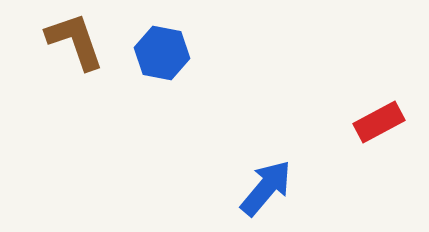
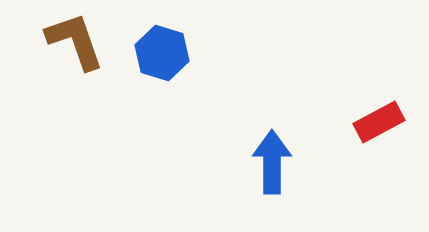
blue hexagon: rotated 6 degrees clockwise
blue arrow: moved 6 px right, 26 px up; rotated 40 degrees counterclockwise
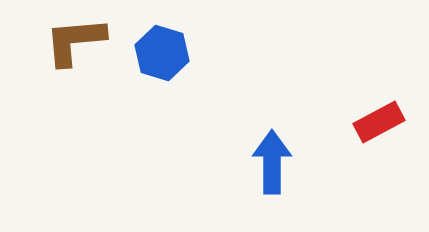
brown L-shape: rotated 76 degrees counterclockwise
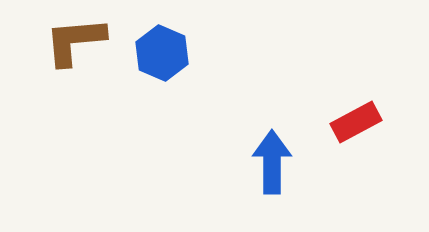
blue hexagon: rotated 6 degrees clockwise
red rectangle: moved 23 px left
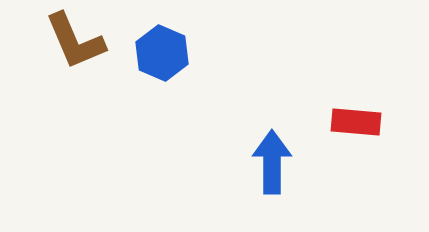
brown L-shape: rotated 108 degrees counterclockwise
red rectangle: rotated 33 degrees clockwise
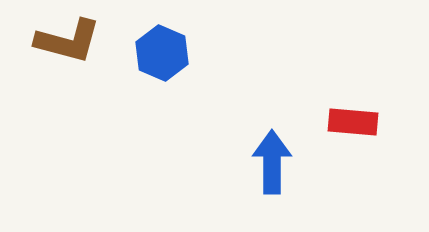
brown L-shape: moved 7 px left; rotated 52 degrees counterclockwise
red rectangle: moved 3 px left
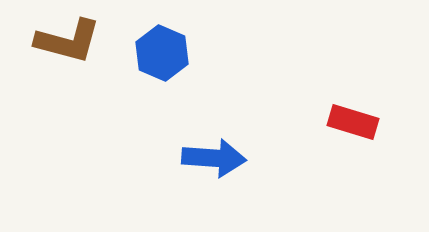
red rectangle: rotated 12 degrees clockwise
blue arrow: moved 58 px left, 4 px up; rotated 94 degrees clockwise
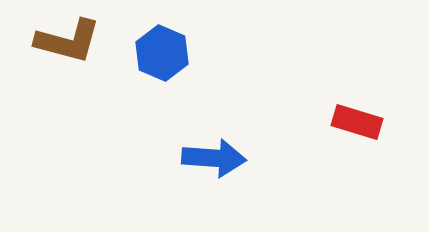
red rectangle: moved 4 px right
